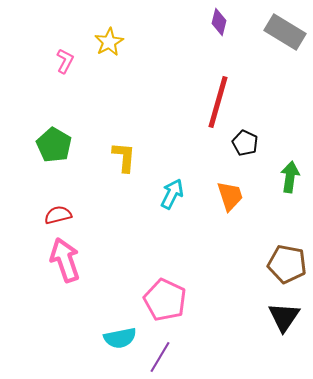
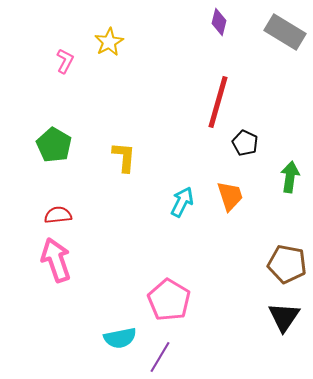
cyan arrow: moved 10 px right, 8 px down
red semicircle: rotated 8 degrees clockwise
pink arrow: moved 9 px left
pink pentagon: moved 4 px right; rotated 6 degrees clockwise
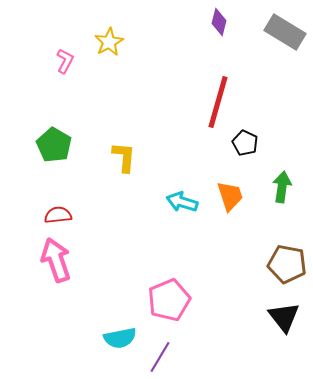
green arrow: moved 8 px left, 10 px down
cyan arrow: rotated 100 degrees counterclockwise
pink pentagon: rotated 18 degrees clockwise
black triangle: rotated 12 degrees counterclockwise
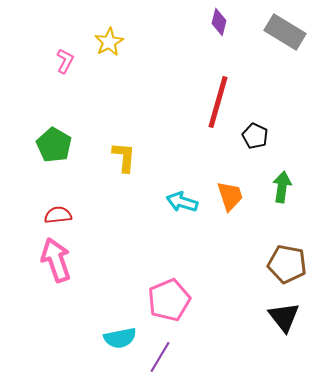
black pentagon: moved 10 px right, 7 px up
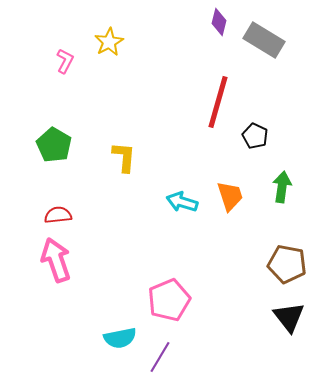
gray rectangle: moved 21 px left, 8 px down
black triangle: moved 5 px right
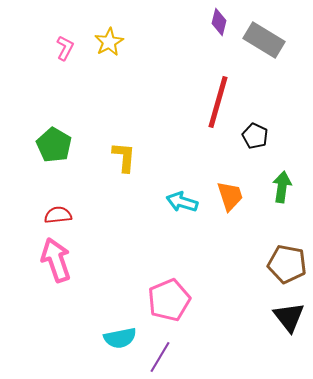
pink L-shape: moved 13 px up
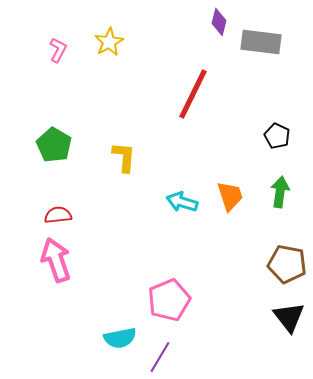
gray rectangle: moved 3 px left, 2 px down; rotated 24 degrees counterclockwise
pink L-shape: moved 7 px left, 2 px down
red line: moved 25 px left, 8 px up; rotated 10 degrees clockwise
black pentagon: moved 22 px right
green arrow: moved 2 px left, 5 px down
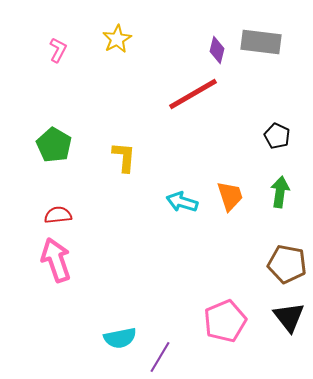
purple diamond: moved 2 px left, 28 px down
yellow star: moved 8 px right, 3 px up
red line: rotated 34 degrees clockwise
pink pentagon: moved 56 px right, 21 px down
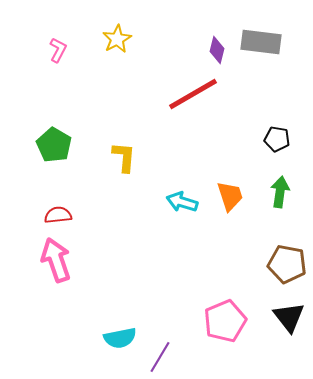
black pentagon: moved 3 px down; rotated 15 degrees counterclockwise
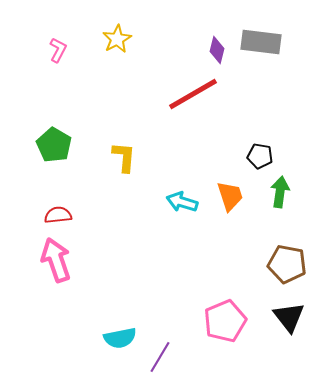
black pentagon: moved 17 px left, 17 px down
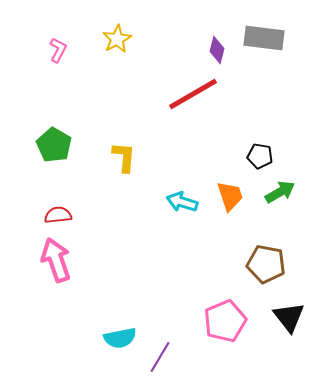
gray rectangle: moved 3 px right, 4 px up
green arrow: rotated 52 degrees clockwise
brown pentagon: moved 21 px left
